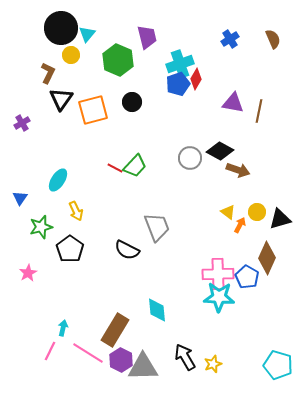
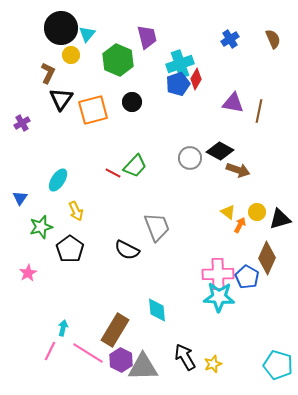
red line at (115, 168): moved 2 px left, 5 px down
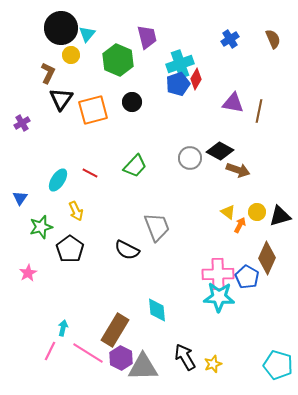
red line at (113, 173): moved 23 px left
black triangle at (280, 219): moved 3 px up
purple hexagon at (121, 360): moved 2 px up
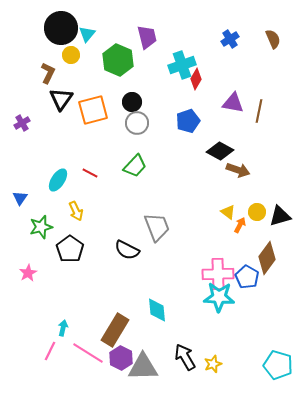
cyan cross at (180, 64): moved 2 px right, 1 px down
blue pentagon at (178, 84): moved 10 px right, 37 px down
gray circle at (190, 158): moved 53 px left, 35 px up
brown diamond at (267, 258): rotated 12 degrees clockwise
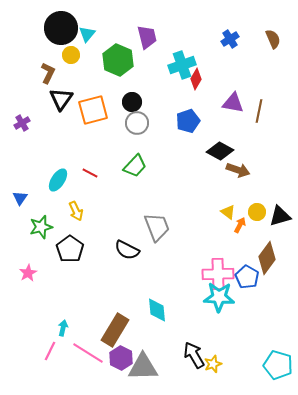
black arrow at (185, 357): moved 9 px right, 2 px up
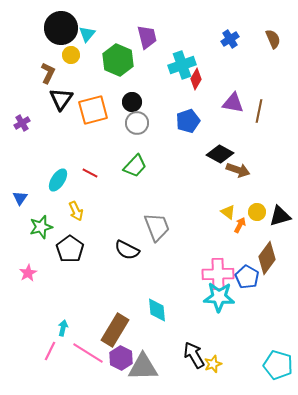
black diamond at (220, 151): moved 3 px down
